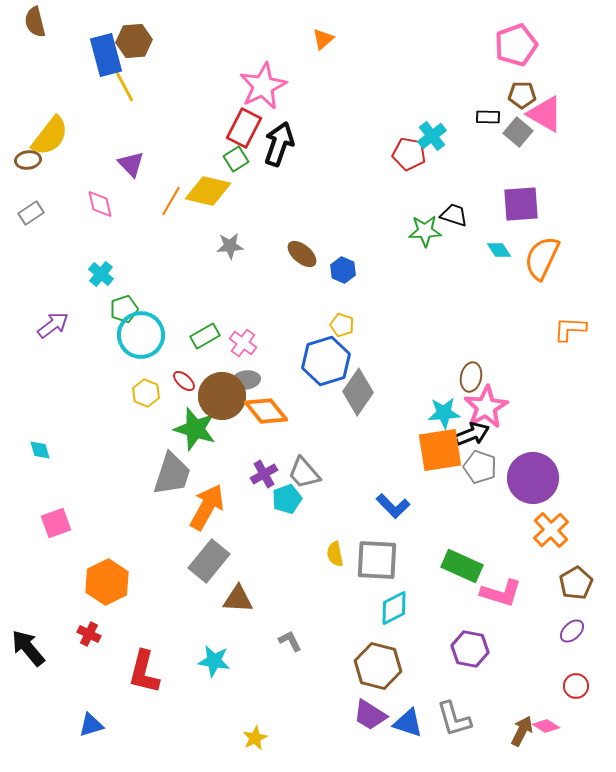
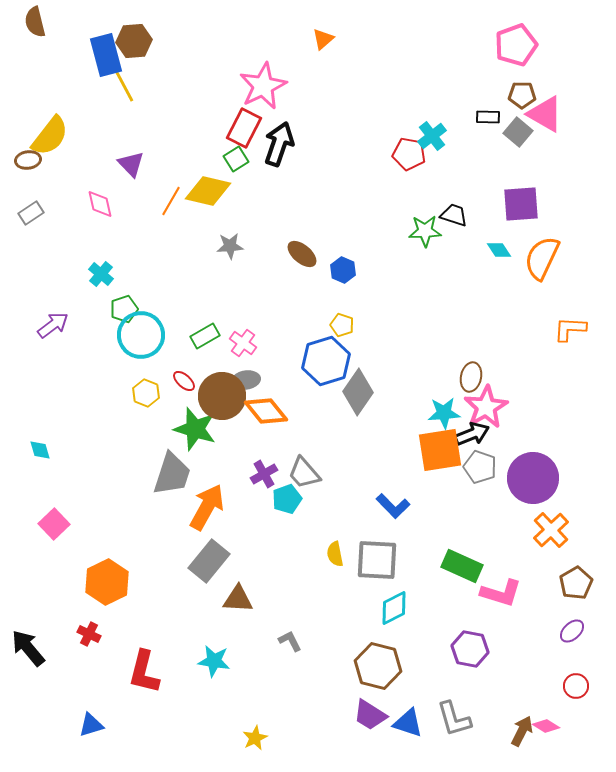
pink square at (56, 523): moved 2 px left, 1 px down; rotated 24 degrees counterclockwise
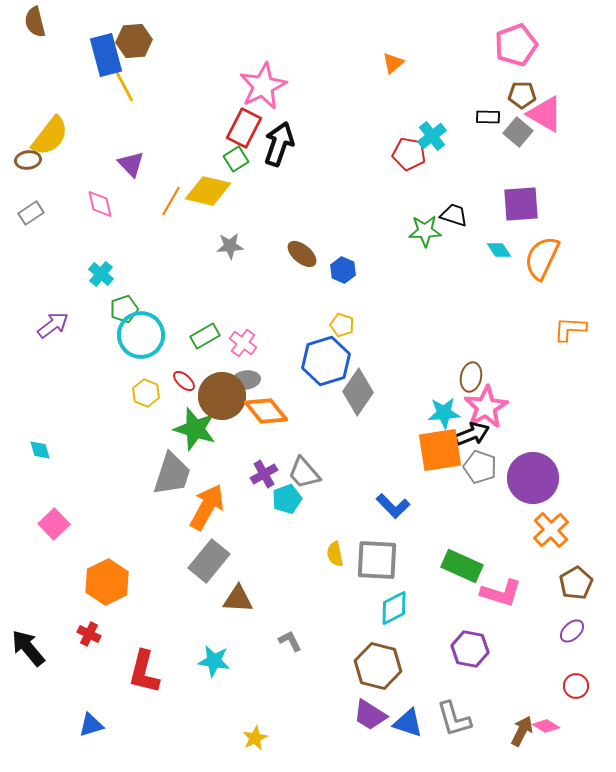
orange triangle at (323, 39): moved 70 px right, 24 px down
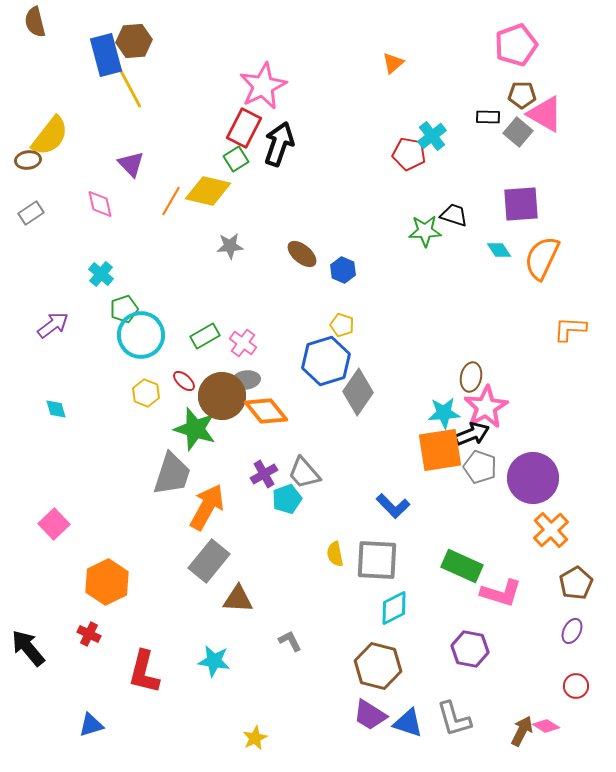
yellow line at (122, 82): moved 8 px right, 6 px down
cyan diamond at (40, 450): moved 16 px right, 41 px up
purple ellipse at (572, 631): rotated 20 degrees counterclockwise
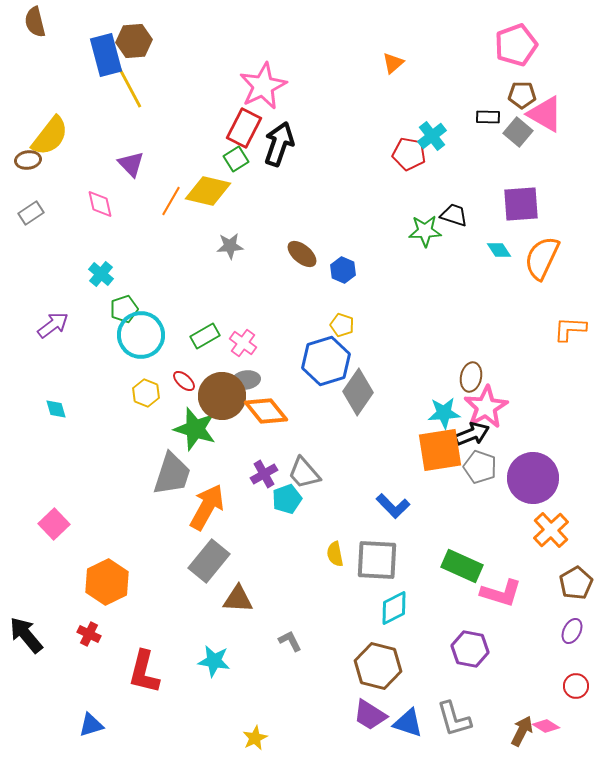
black arrow at (28, 648): moved 2 px left, 13 px up
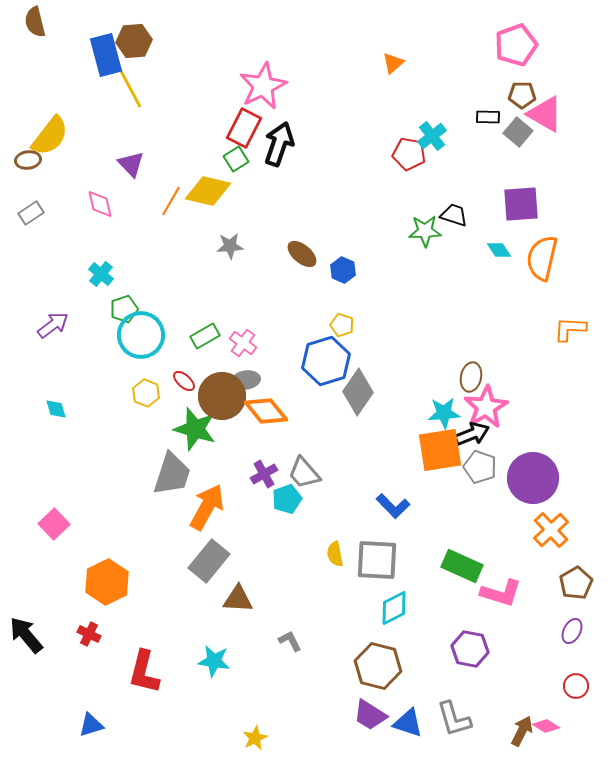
orange semicircle at (542, 258): rotated 12 degrees counterclockwise
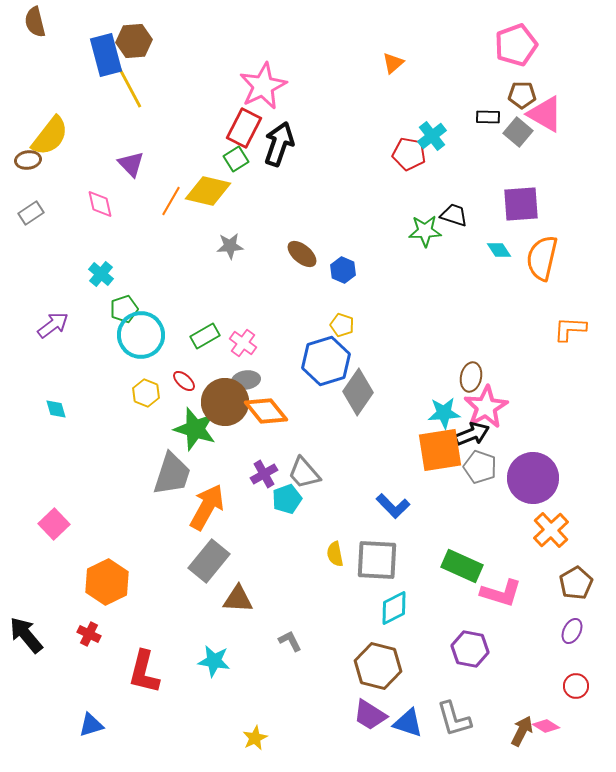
brown circle at (222, 396): moved 3 px right, 6 px down
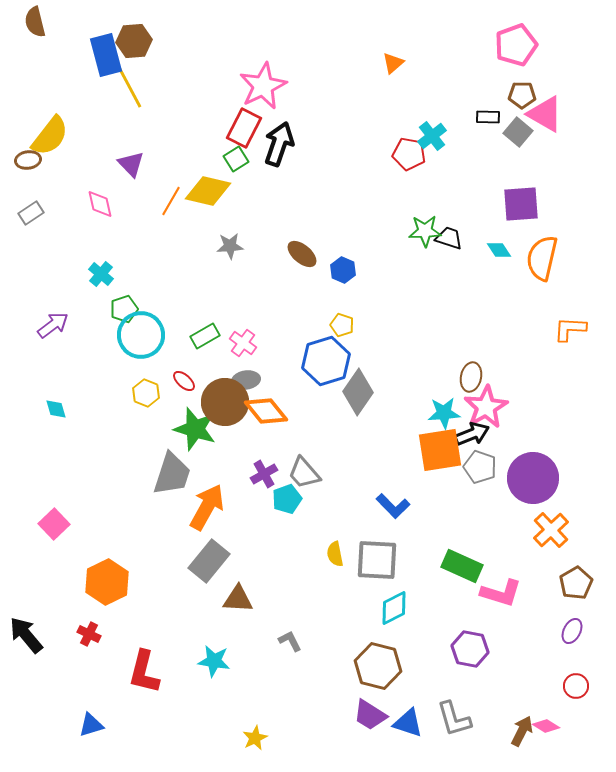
black trapezoid at (454, 215): moved 5 px left, 23 px down
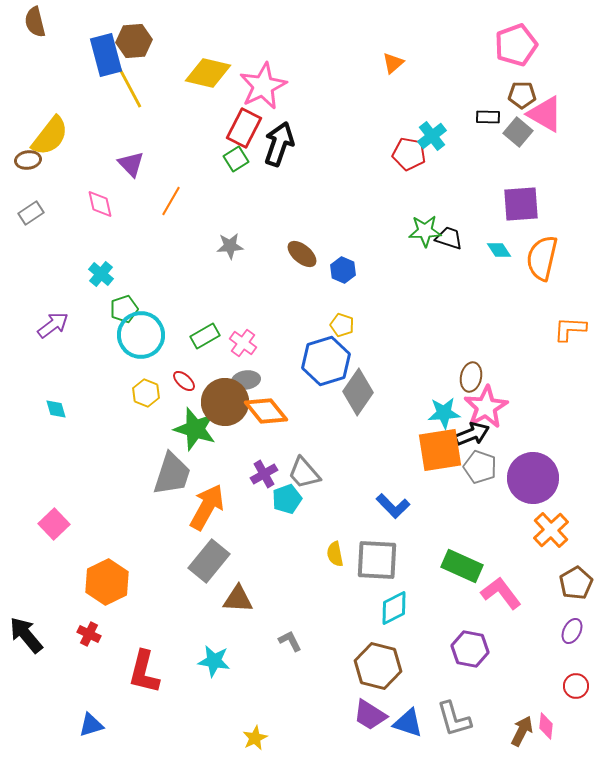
yellow diamond at (208, 191): moved 118 px up
pink L-shape at (501, 593): rotated 144 degrees counterclockwise
pink diamond at (546, 726): rotated 64 degrees clockwise
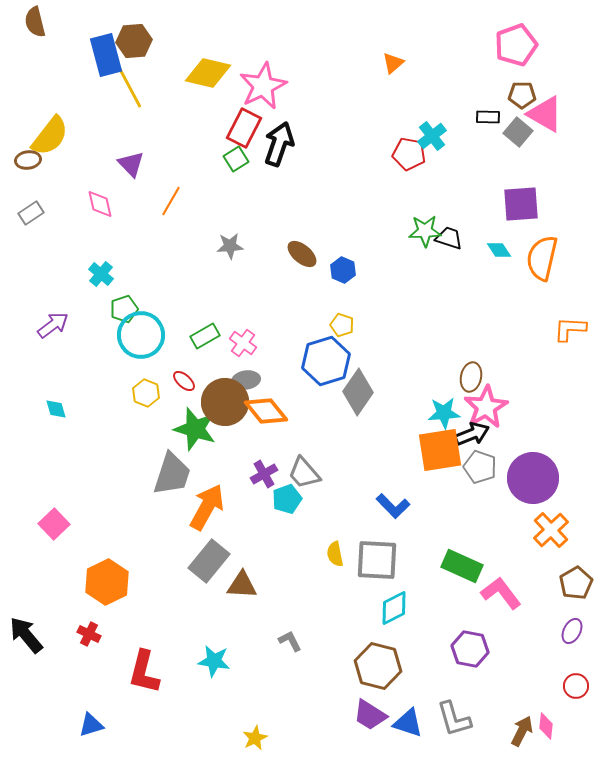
brown triangle at (238, 599): moved 4 px right, 14 px up
